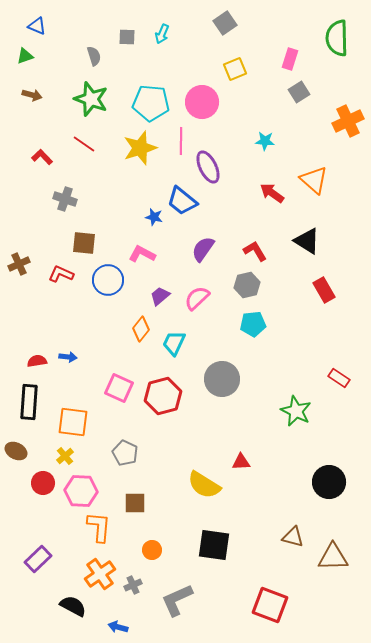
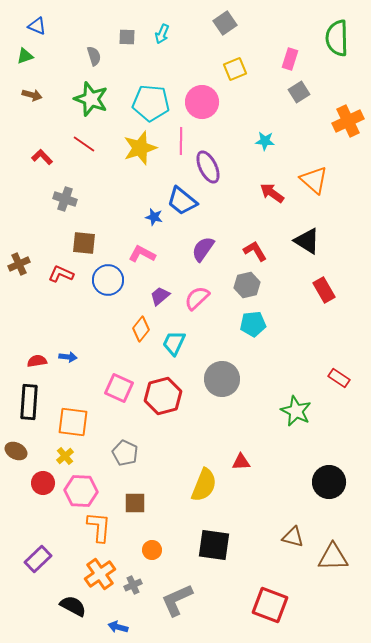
yellow semicircle at (204, 485): rotated 100 degrees counterclockwise
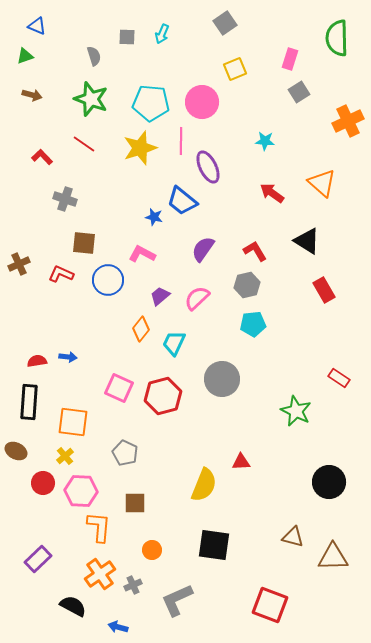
orange triangle at (314, 180): moved 8 px right, 3 px down
